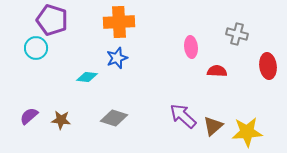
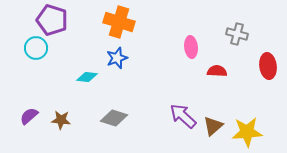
orange cross: rotated 20 degrees clockwise
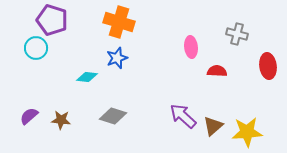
gray diamond: moved 1 px left, 2 px up
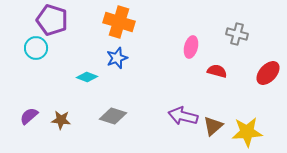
pink ellipse: rotated 20 degrees clockwise
red ellipse: moved 7 px down; rotated 50 degrees clockwise
red semicircle: rotated 12 degrees clockwise
cyan diamond: rotated 15 degrees clockwise
purple arrow: rotated 28 degrees counterclockwise
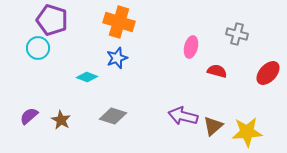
cyan circle: moved 2 px right
brown star: rotated 24 degrees clockwise
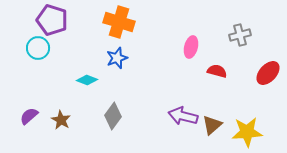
gray cross: moved 3 px right, 1 px down; rotated 30 degrees counterclockwise
cyan diamond: moved 3 px down
gray diamond: rotated 72 degrees counterclockwise
brown triangle: moved 1 px left, 1 px up
